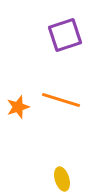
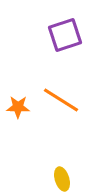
orange line: rotated 15 degrees clockwise
orange star: rotated 20 degrees clockwise
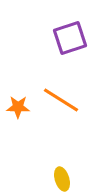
purple square: moved 5 px right, 3 px down
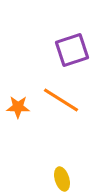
purple square: moved 2 px right, 12 px down
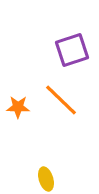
orange line: rotated 12 degrees clockwise
yellow ellipse: moved 16 px left
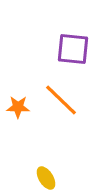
purple square: moved 1 px right, 1 px up; rotated 24 degrees clockwise
yellow ellipse: moved 1 px up; rotated 15 degrees counterclockwise
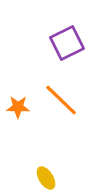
purple square: moved 6 px left, 6 px up; rotated 32 degrees counterclockwise
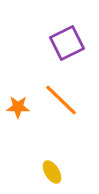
yellow ellipse: moved 6 px right, 6 px up
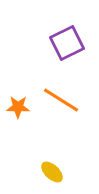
orange line: rotated 12 degrees counterclockwise
yellow ellipse: rotated 15 degrees counterclockwise
